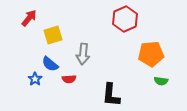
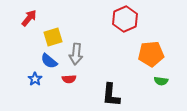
yellow square: moved 2 px down
gray arrow: moved 7 px left
blue semicircle: moved 1 px left, 3 px up
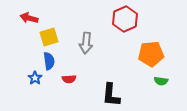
red arrow: rotated 114 degrees counterclockwise
yellow square: moved 4 px left
gray arrow: moved 10 px right, 11 px up
blue semicircle: rotated 138 degrees counterclockwise
blue star: moved 1 px up
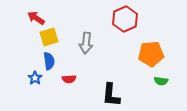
red arrow: moved 7 px right; rotated 18 degrees clockwise
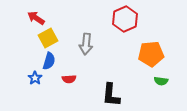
yellow square: moved 1 px left, 1 px down; rotated 12 degrees counterclockwise
gray arrow: moved 1 px down
blue semicircle: rotated 24 degrees clockwise
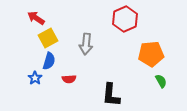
green semicircle: rotated 128 degrees counterclockwise
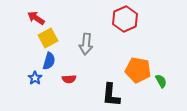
orange pentagon: moved 13 px left, 16 px down; rotated 15 degrees clockwise
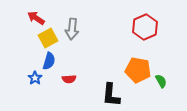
red hexagon: moved 20 px right, 8 px down
gray arrow: moved 14 px left, 15 px up
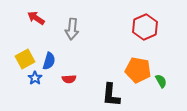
yellow square: moved 23 px left, 21 px down
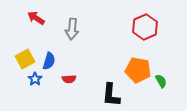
blue star: moved 1 px down
